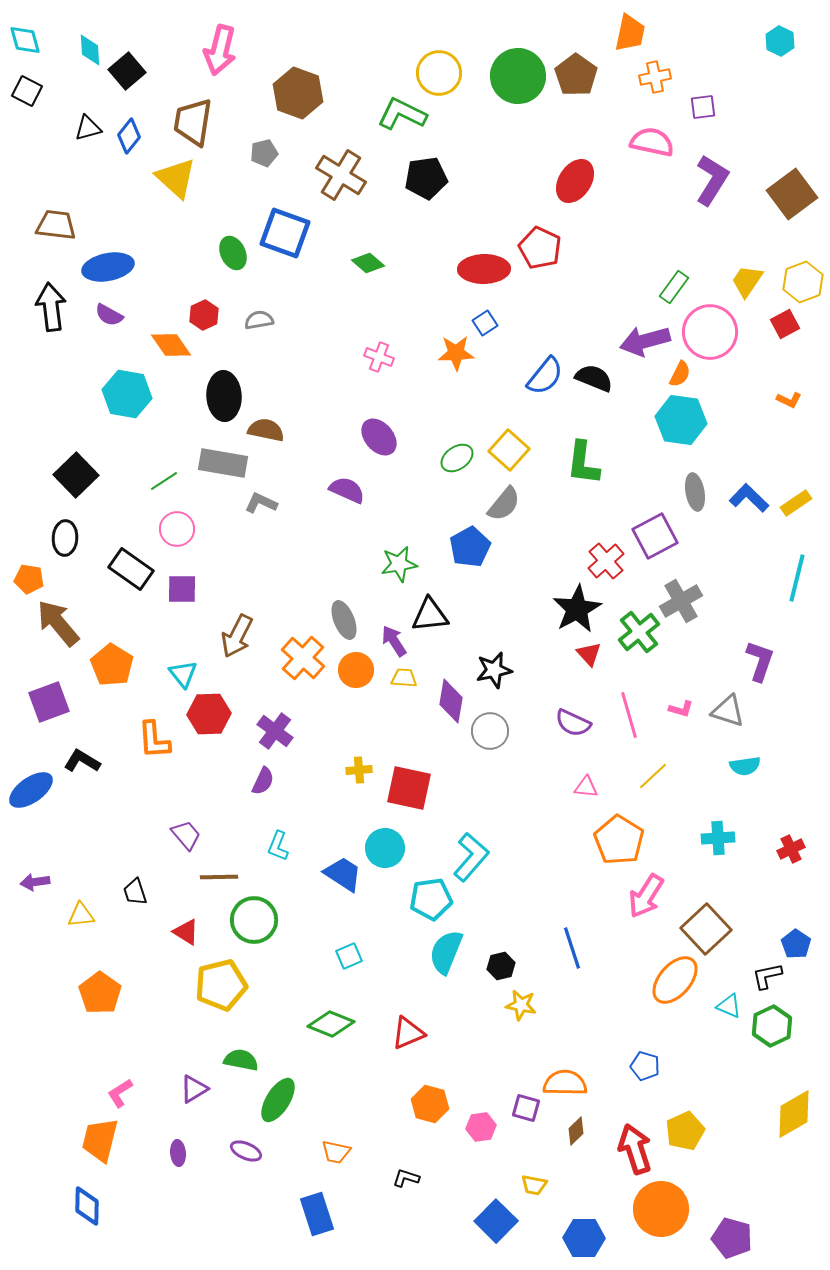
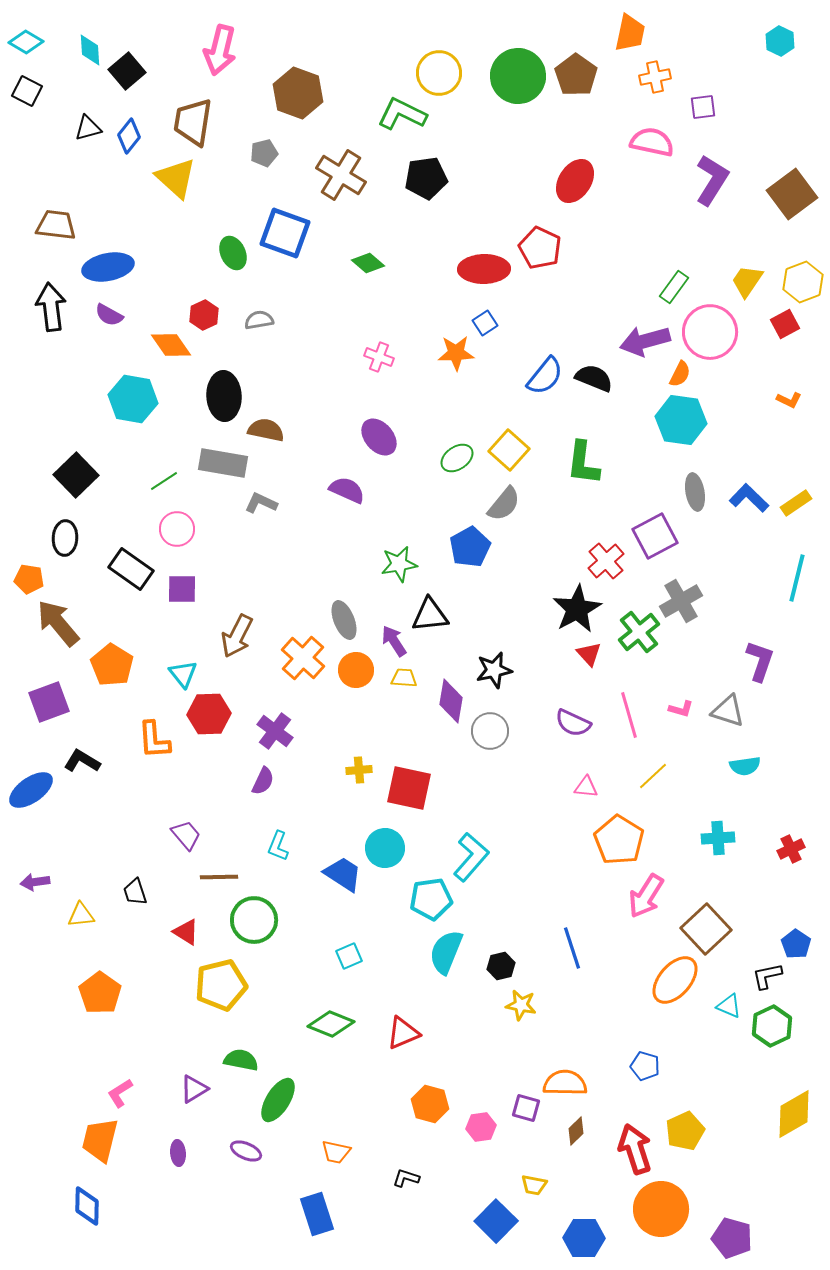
cyan diamond at (25, 40): moved 1 px right, 2 px down; rotated 44 degrees counterclockwise
cyan hexagon at (127, 394): moved 6 px right, 5 px down
red triangle at (408, 1033): moved 5 px left
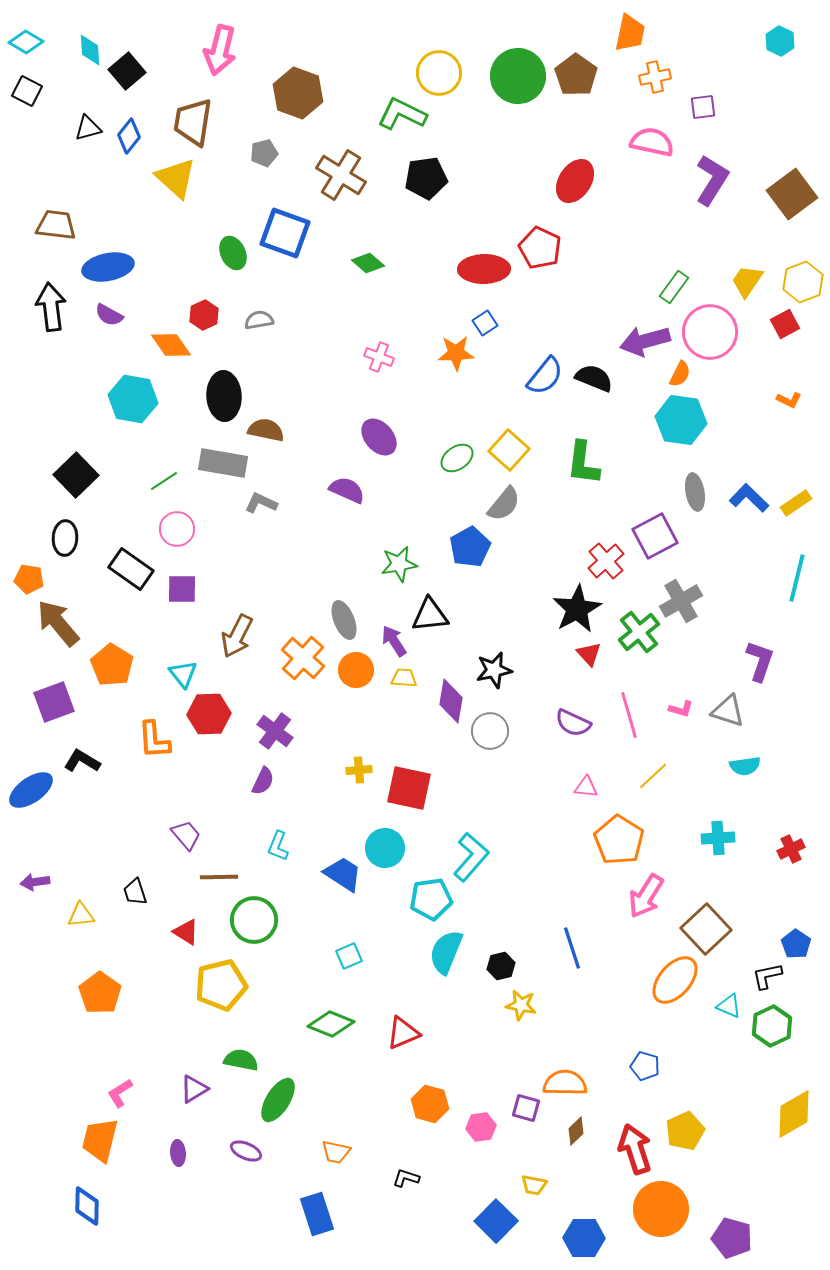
purple square at (49, 702): moved 5 px right
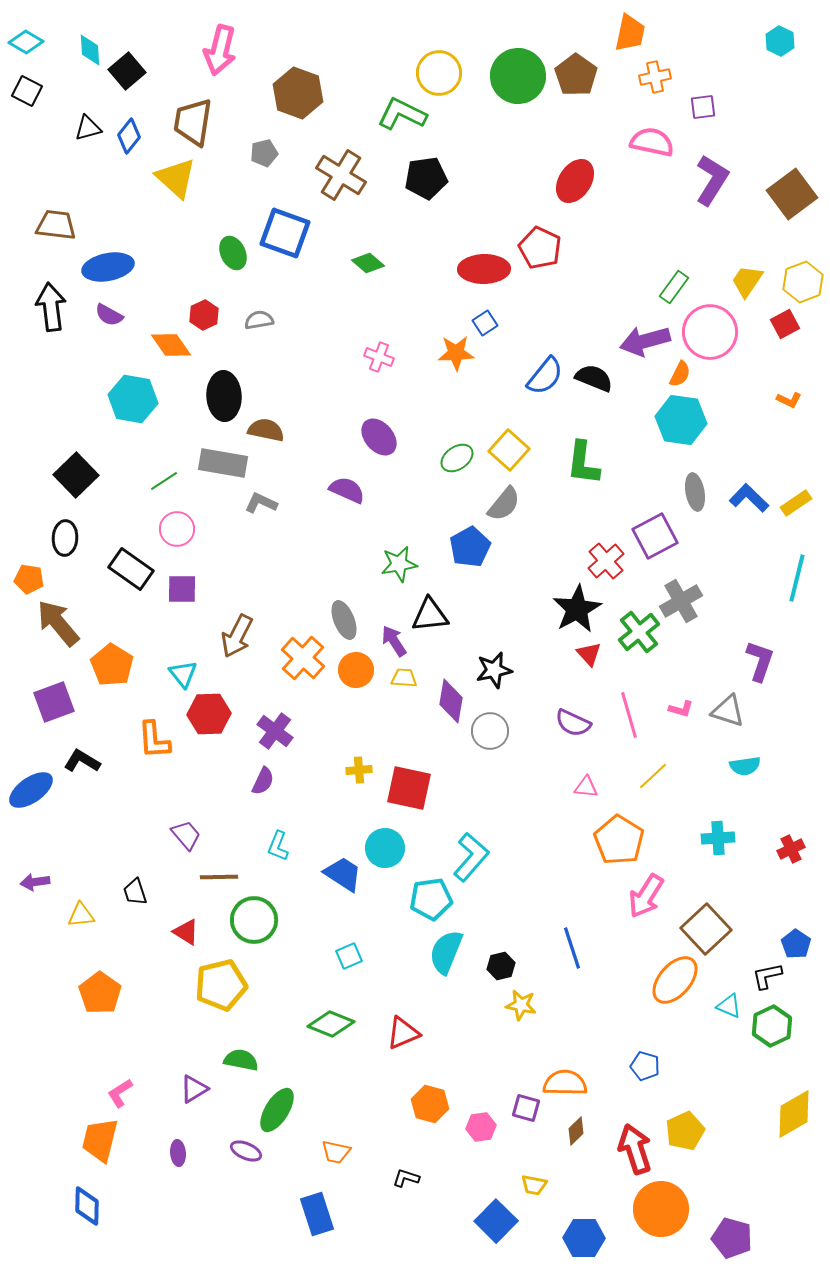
green ellipse at (278, 1100): moved 1 px left, 10 px down
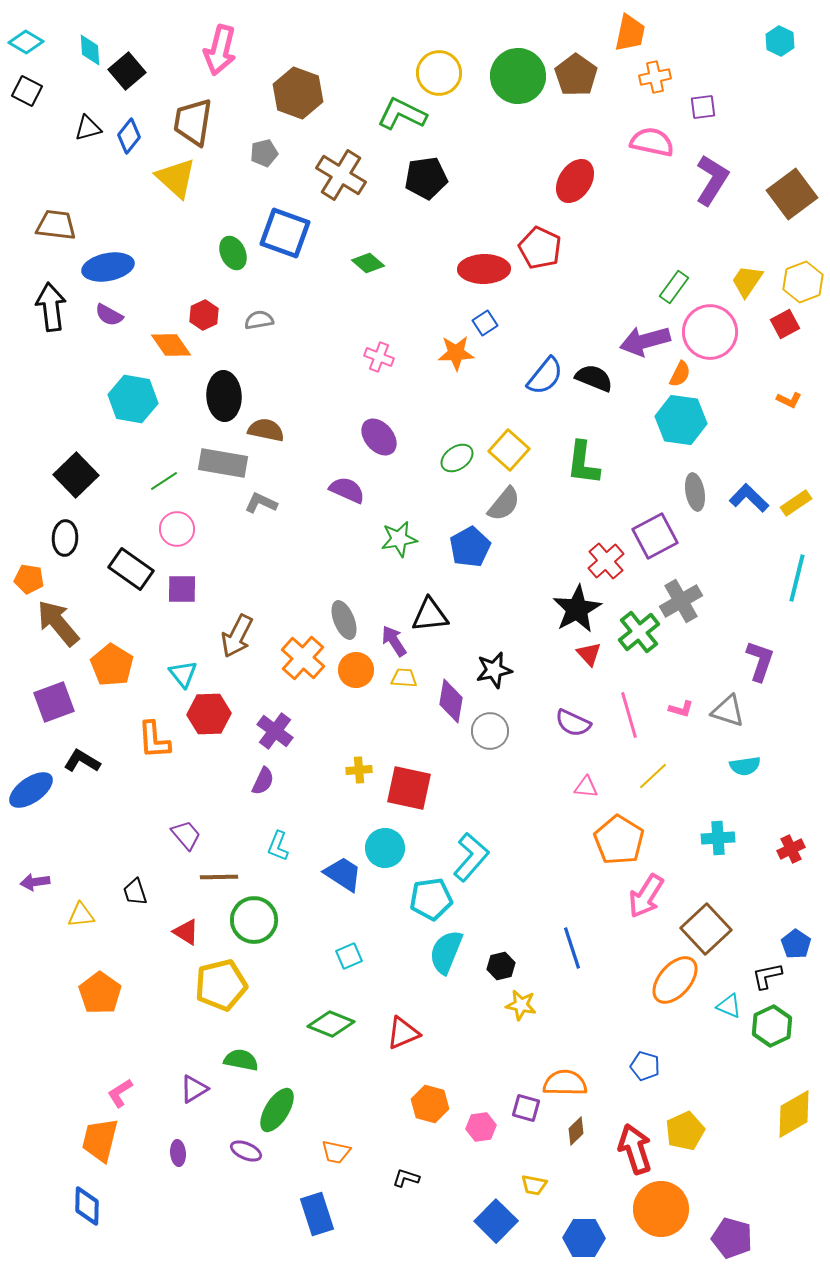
green star at (399, 564): moved 25 px up
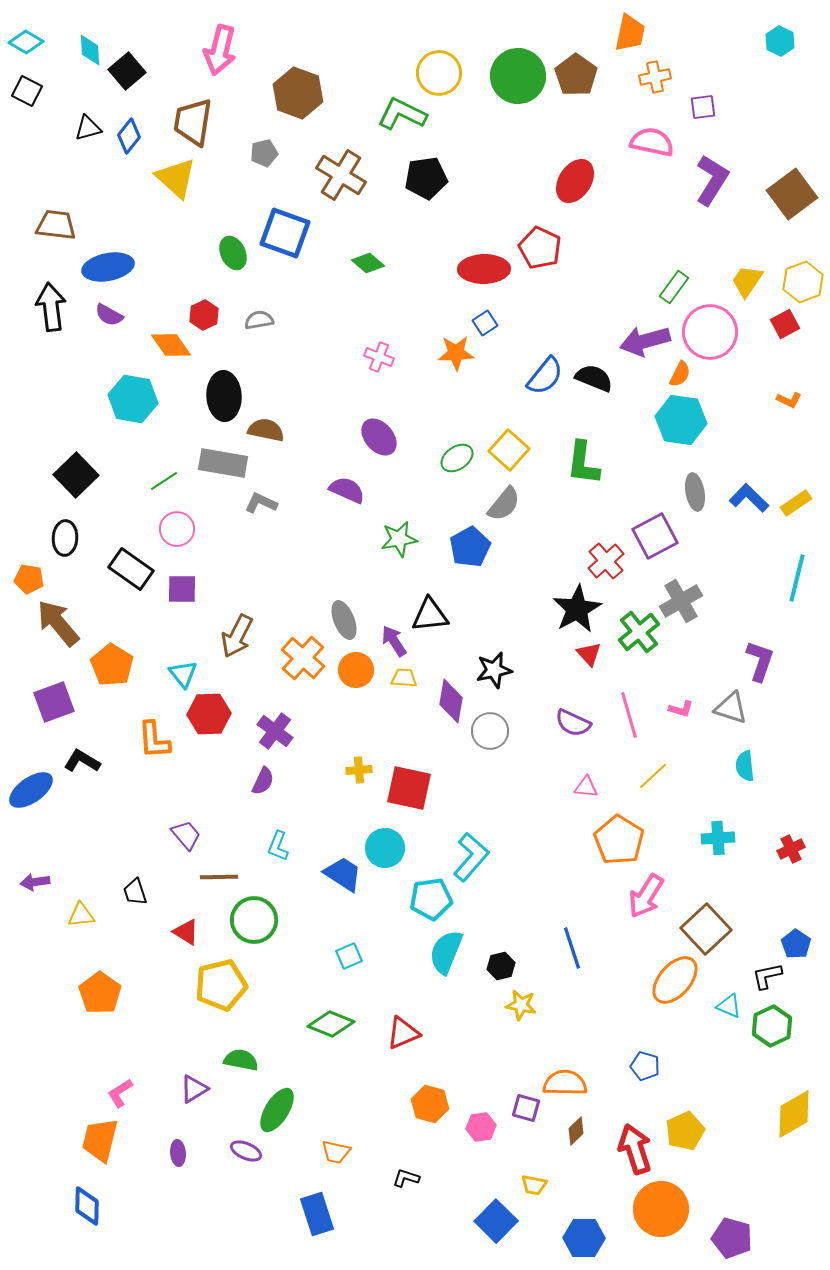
gray triangle at (728, 711): moved 3 px right, 3 px up
cyan semicircle at (745, 766): rotated 92 degrees clockwise
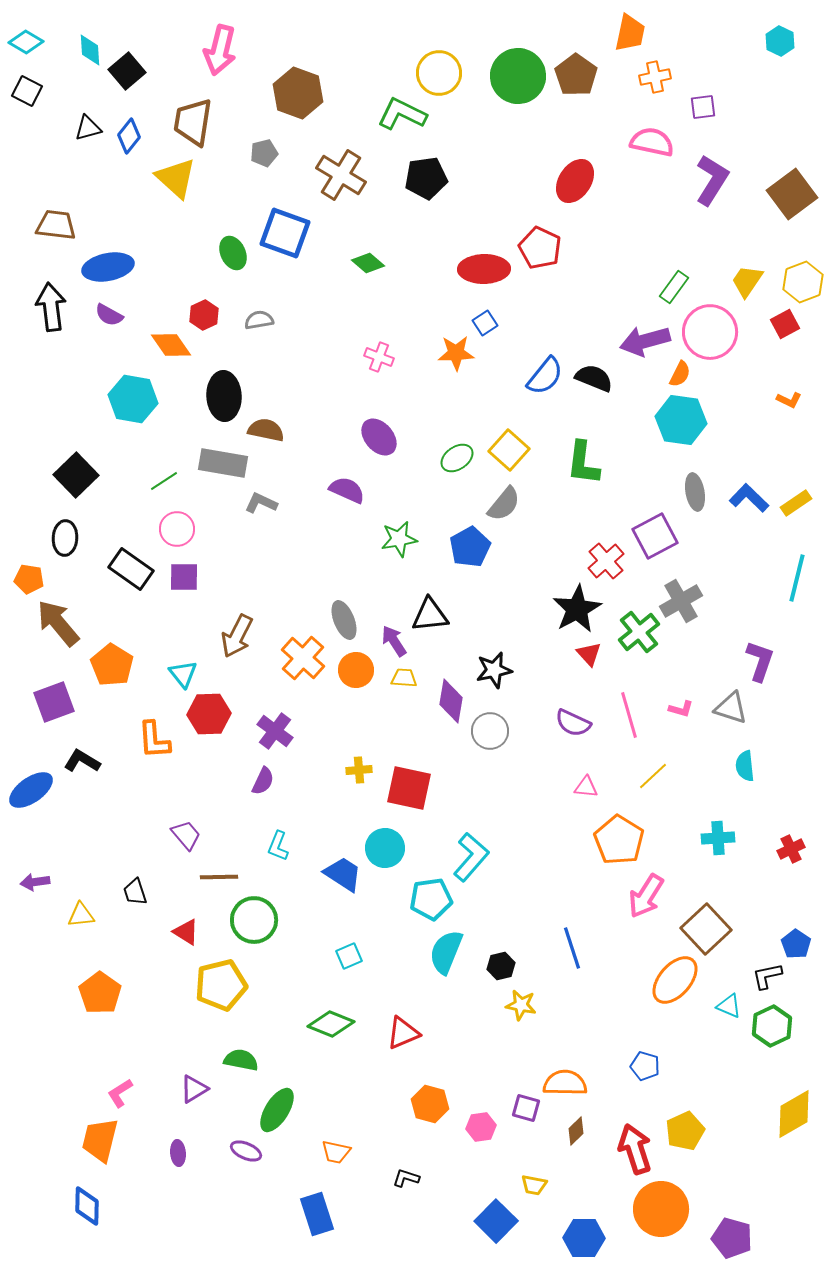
purple square at (182, 589): moved 2 px right, 12 px up
